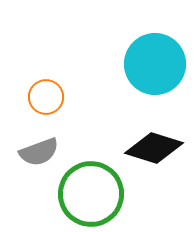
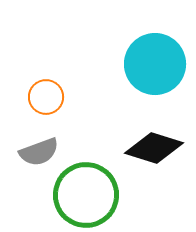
green circle: moved 5 px left, 1 px down
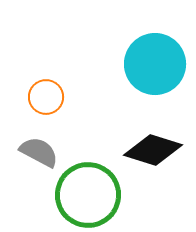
black diamond: moved 1 px left, 2 px down
gray semicircle: rotated 132 degrees counterclockwise
green circle: moved 2 px right
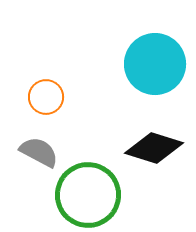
black diamond: moved 1 px right, 2 px up
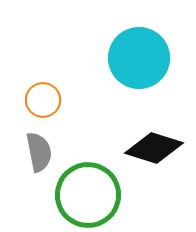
cyan circle: moved 16 px left, 6 px up
orange circle: moved 3 px left, 3 px down
gray semicircle: rotated 51 degrees clockwise
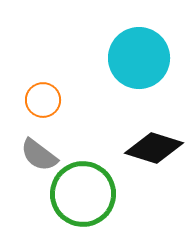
gray semicircle: moved 3 px down; rotated 138 degrees clockwise
green circle: moved 5 px left, 1 px up
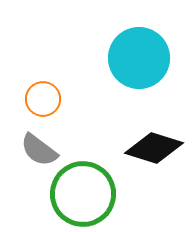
orange circle: moved 1 px up
gray semicircle: moved 5 px up
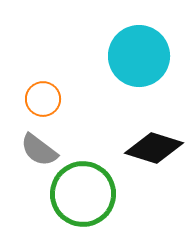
cyan circle: moved 2 px up
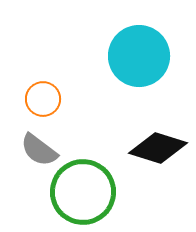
black diamond: moved 4 px right
green circle: moved 2 px up
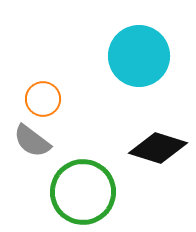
gray semicircle: moved 7 px left, 9 px up
